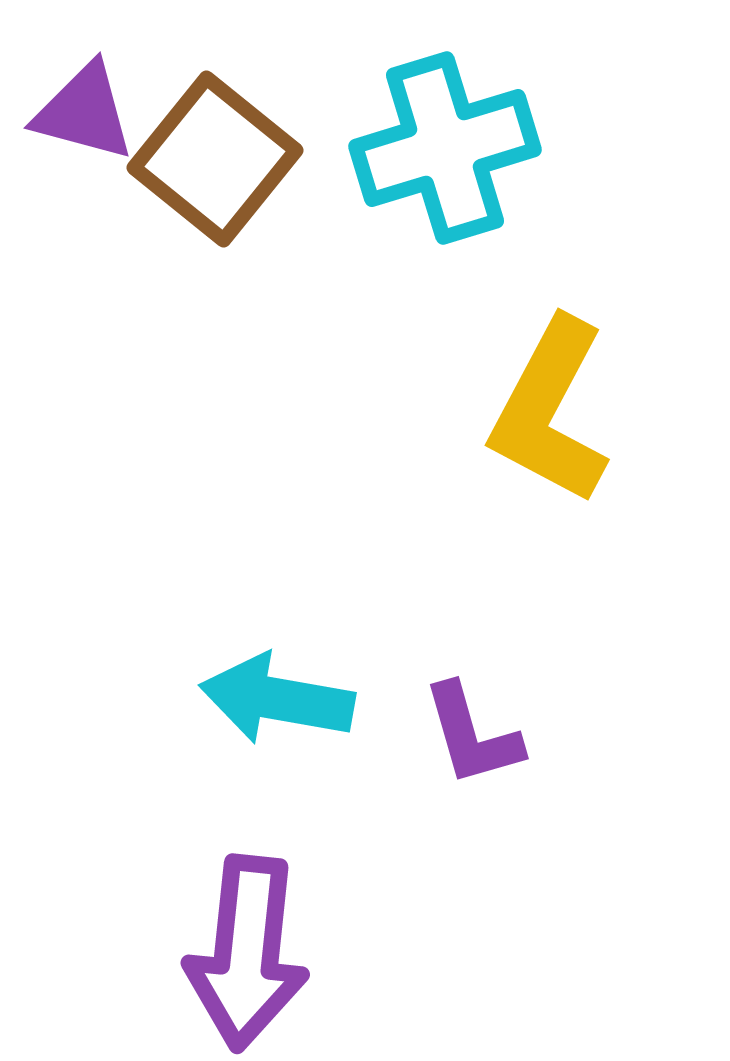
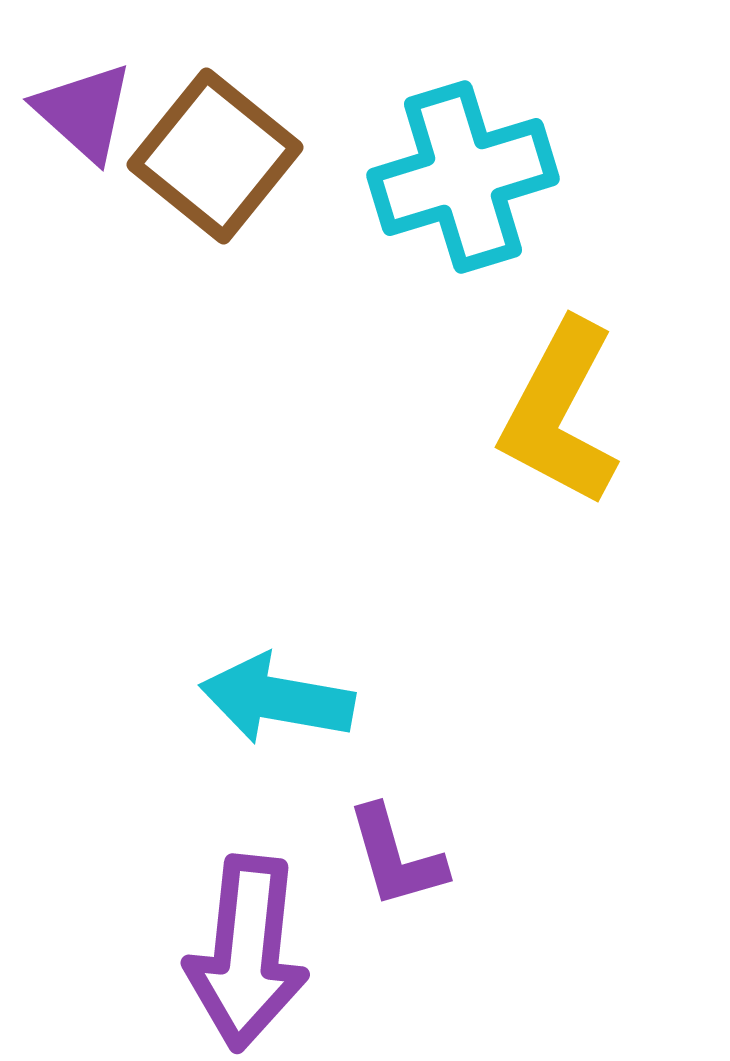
purple triangle: rotated 27 degrees clockwise
cyan cross: moved 18 px right, 29 px down
brown square: moved 3 px up
yellow L-shape: moved 10 px right, 2 px down
purple L-shape: moved 76 px left, 122 px down
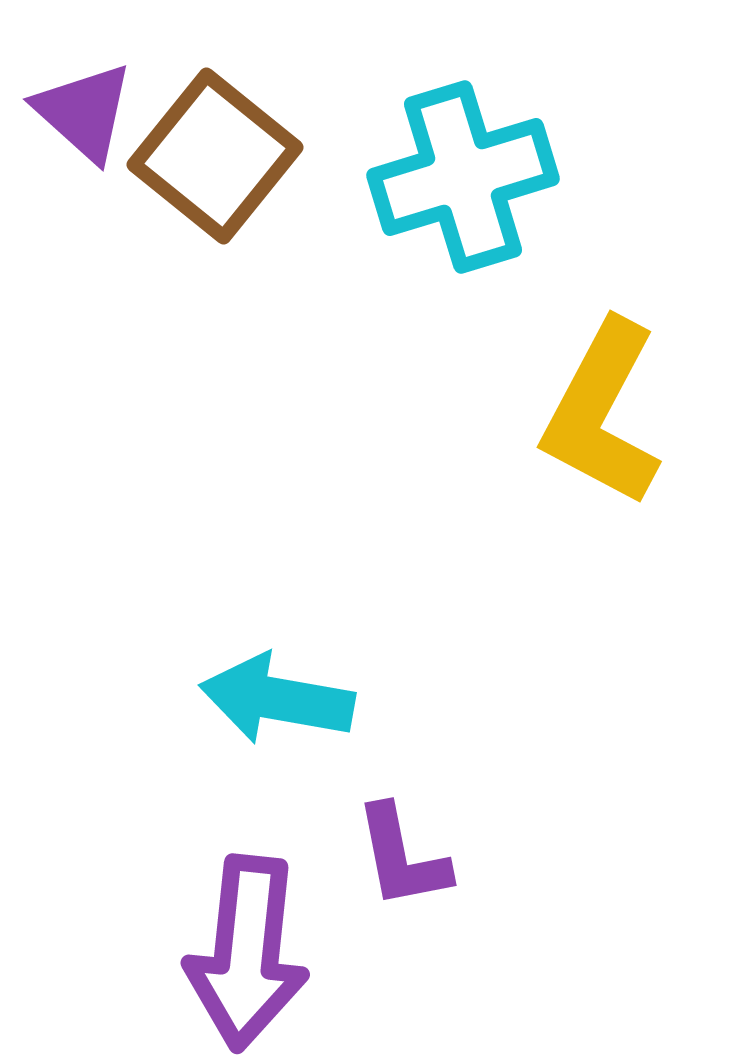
yellow L-shape: moved 42 px right
purple L-shape: moved 6 px right; rotated 5 degrees clockwise
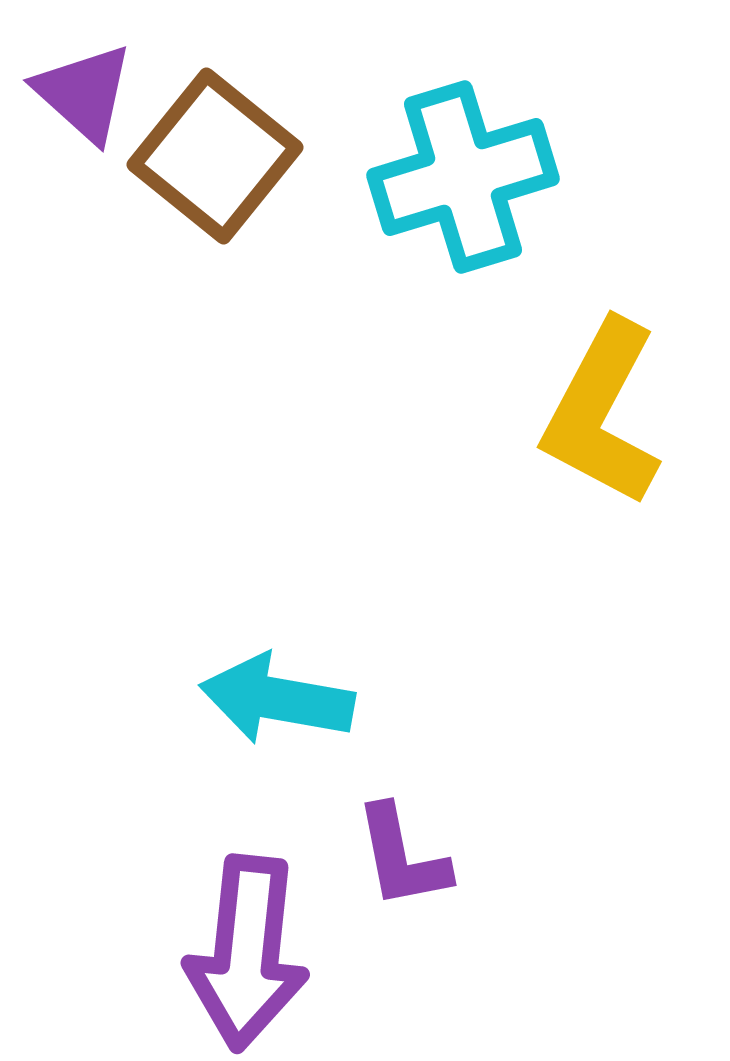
purple triangle: moved 19 px up
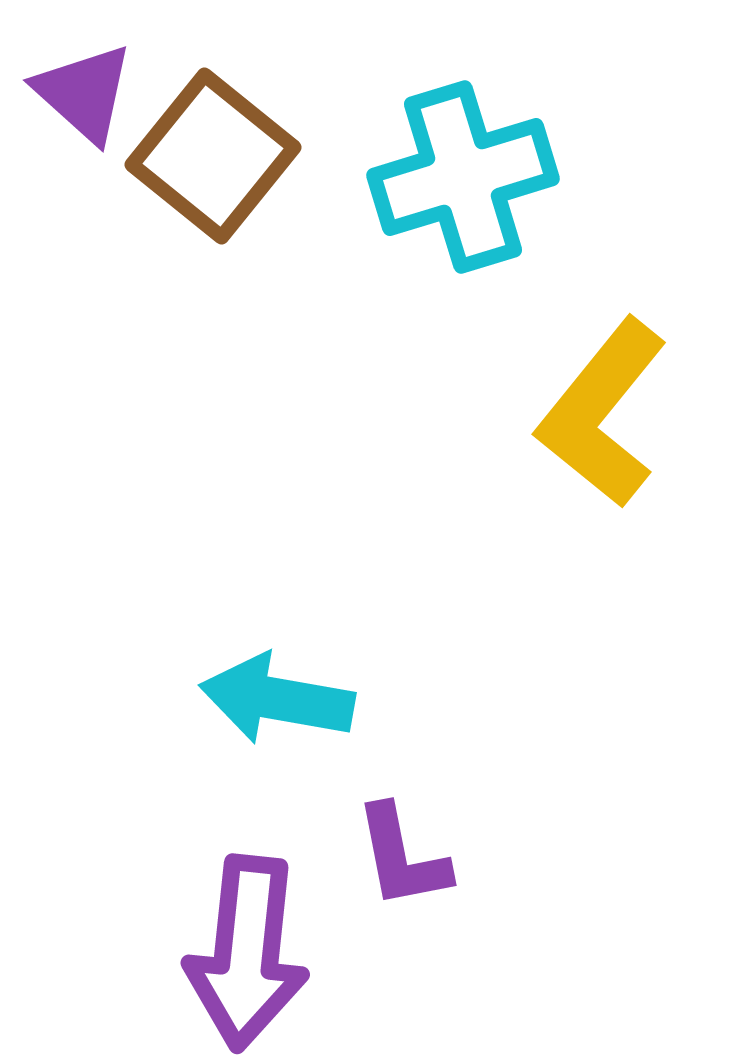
brown square: moved 2 px left
yellow L-shape: rotated 11 degrees clockwise
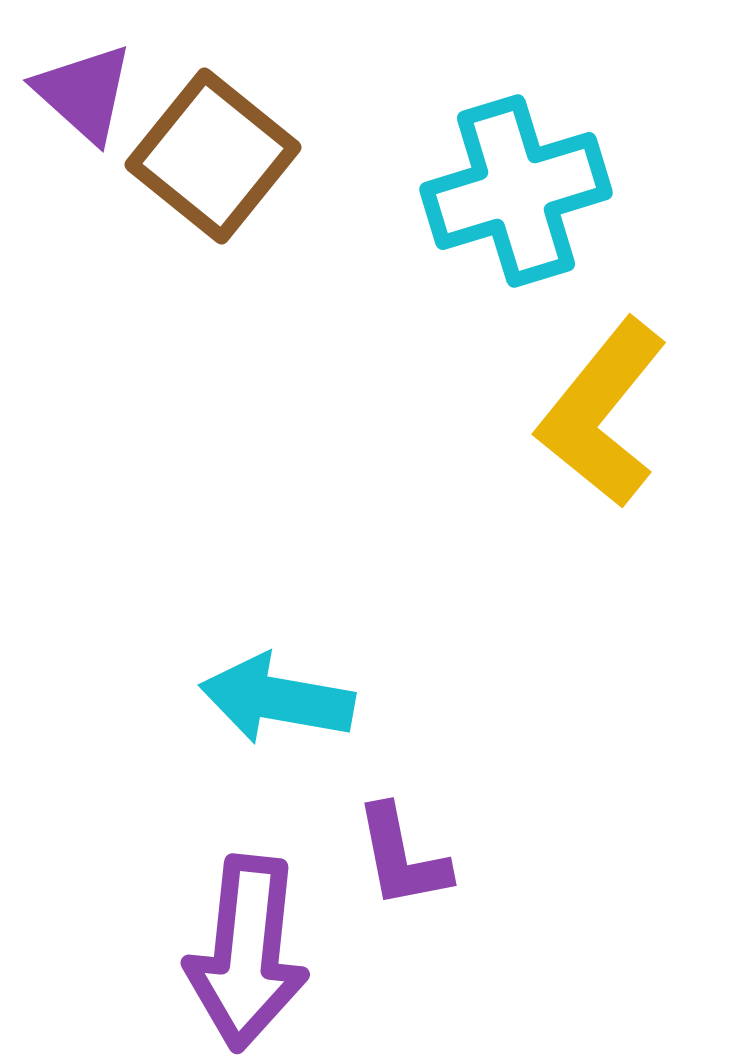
cyan cross: moved 53 px right, 14 px down
